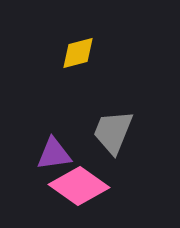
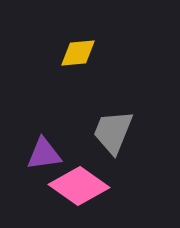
yellow diamond: rotated 9 degrees clockwise
purple triangle: moved 10 px left
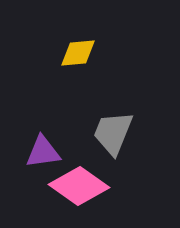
gray trapezoid: moved 1 px down
purple triangle: moved 1 px left, 2 px up
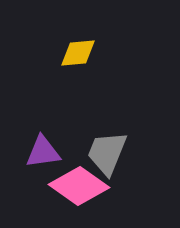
gray trapezoid: moved 6 px left, 20 px down
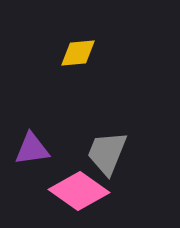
purple triangle: moved 11 px left, 3 px up
pink diamond: moved 5 px down
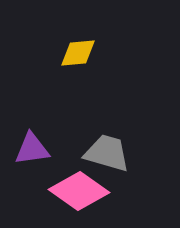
gray trapezoid: rotated 84 degrees clockwise
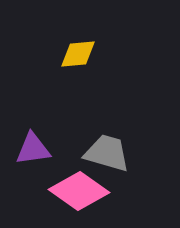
yellow diamond: moved 1 px down
purple triangle: moved 1 px right
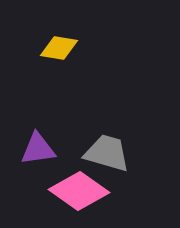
yellow diamond: moved 19 px left, 6 px up; rotated 15 degrees clockwise
purple triangle: moved 5 px right
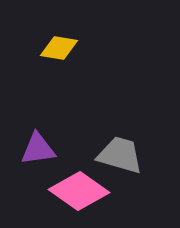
gray trapezoid: moved 13 px right, 2 px down
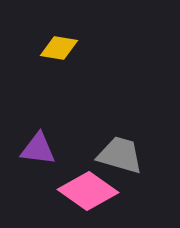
purple triangle: rotated 15 degrees clockwise
pink diamond: moved 9 px right
